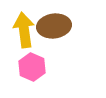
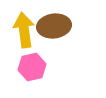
pink hexagon: rotated 24 degrees clockwise
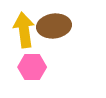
pink hexagon: rotated 12 degrees clockwise
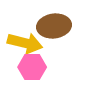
yellow arrow: moved 1 px right, 13 px down; rotated 112 degrees clockwise
